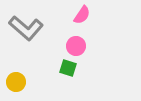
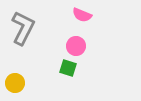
pink semicircle: rotated 78 degrees clockwise
gray L-shape: moved 3 px left; rotated 104 degrees counterclockwise
yellow circle: moved 1 px left, 1 px down
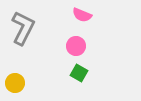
green square: moved 11 px right, 5 px down; rotated 12 degrees clockwise
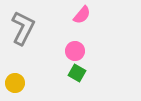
pink semicircle: rotated 72 degrees counterclockwise
pink circle: moved 1 px left, 5 px down
green square: moved 2 px left
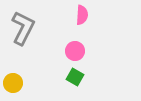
pink semicircle: rotated 36 degrees counterclockwise
green square: moved 2 px left, 4 px down
yellow circle: moved 2 px left
